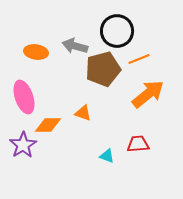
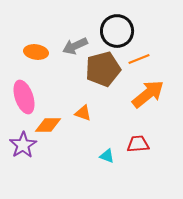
gray arrow: rotated 40 degrees counterclockwise
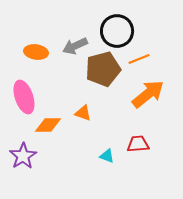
purple star: moved 11 px down
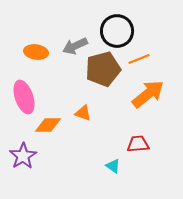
cyan triangle: moved 6 px right, 10 px down; rotated 14 degrees clockwise
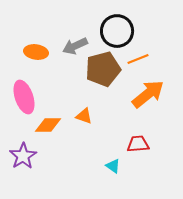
orange line: moved 1 px left
orange triangle: moved 1 px right, 3 px down
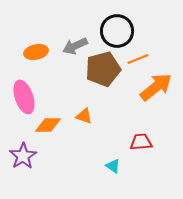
orange ellipse: rotated 20 degrees counterclockwise
orange arrow: moved 8 px right, 7 px up
red trapezoid: moved 3 px right, 2 px up
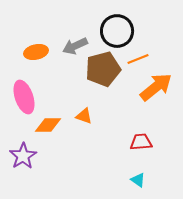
cyan triangle: moved 25 px right, 14 px down
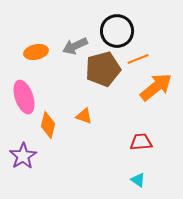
orange diamond: rotated 76 degrees counterclockwise
